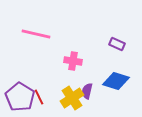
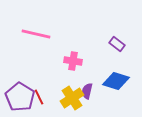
purple rectangle: rotated 14 degrees clockwise
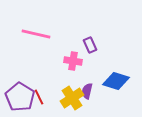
purple rectangle: moved 27 px left, 1 px down; rotated 28 degrees clockwise
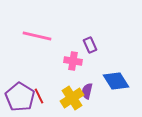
pink line: moved 1 px right, 2 px down
blue diamond: rotated 40 degrees clockwise
red line: moved 1 px up
